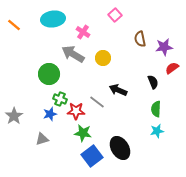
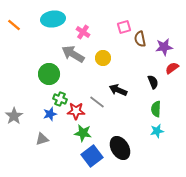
pink square: moved 9 px right, 12 px down; rotated 24 degrees clockwise
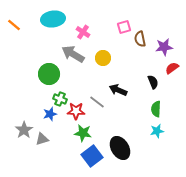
gray star: moved 10 px right, 14 px down
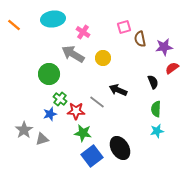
green cross: rotated 16 degrees clockwise
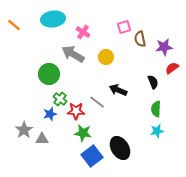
yellow circle: moved 3 px right, 1 px up
gray triangle: rotated 16 degrees clockwise
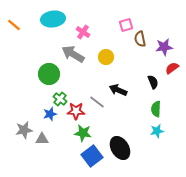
pink square: moved 2 px right, 2 px up
gray star: rotated 24 degrees clockwise
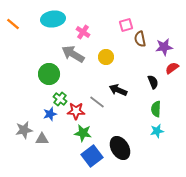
orange line: moved 1 px left, 1 px up
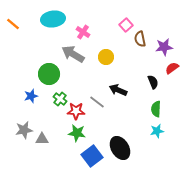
pink square: rotated 24 degrees counterclockwise
blue star: moved 19 px left, 18 px up
green star: moved 6 px left
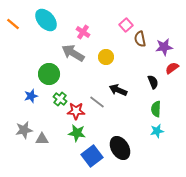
cyan ellipse: moved 7 px left, 1 px down; rotated 55 degrees clockwise
gray arrow: moved 1 px up
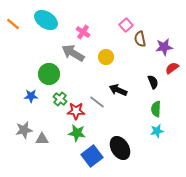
cyan ellipse: rotated 15 degrees counterclockwise
blue star: rotated 16 degrees clockwise
